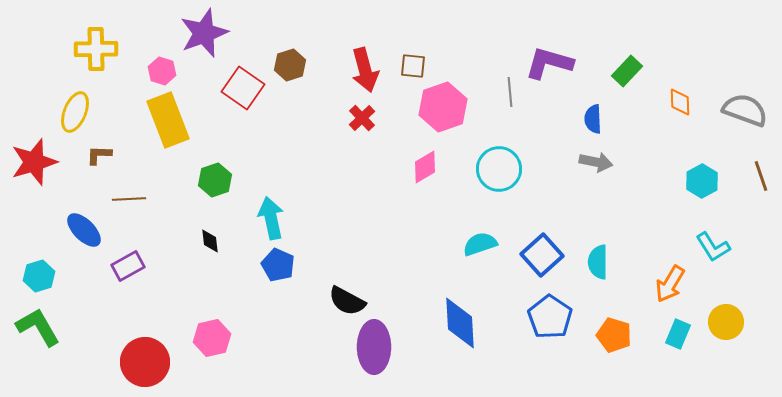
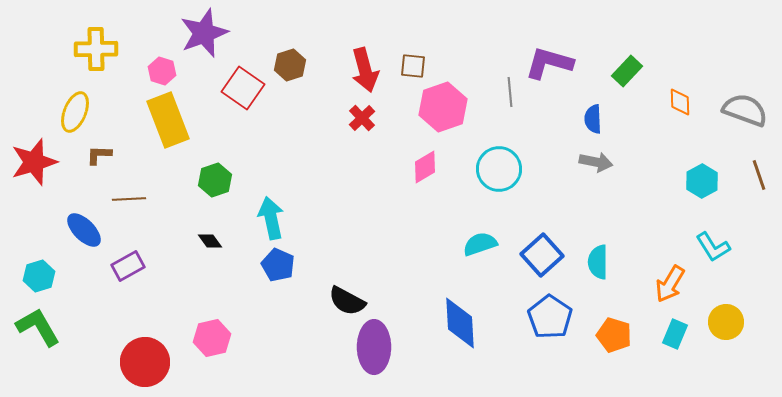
brown line at (761, 176): moved 2 px left, 1 px up
black diamond at (210, 241): rotated 30 degrees counterclockwise
cyan rectangle at (678, 334): moved 3 px left
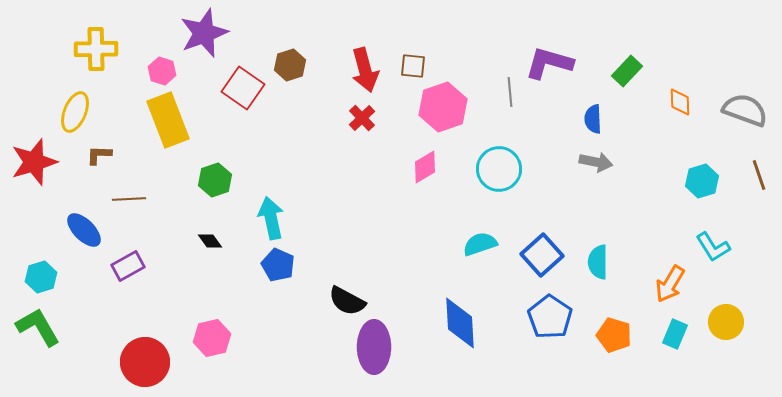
cyan hexagon at (702, 181): rotated 12 degrees clockwise
cyan hexagon at (39, 276): moved 2 px right, 1 px down
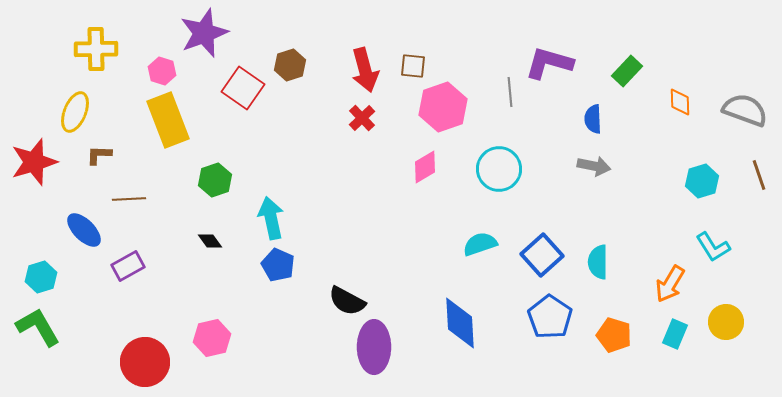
gray arrow at (596, 162): moved 2 px left, 4 px down
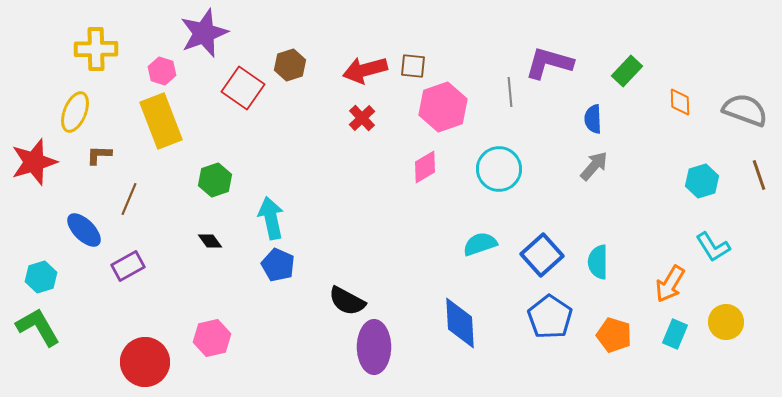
red arrow at (365, 70): rotated 90 degrees clockwise
yellow rectangle at (168, 120): moved 7 px left, 1 px down
gray arrow at (594, 166): rotated 60 degrees counterclockwise
brown line at (129, 199): rotated 64 degrees counterclockwise
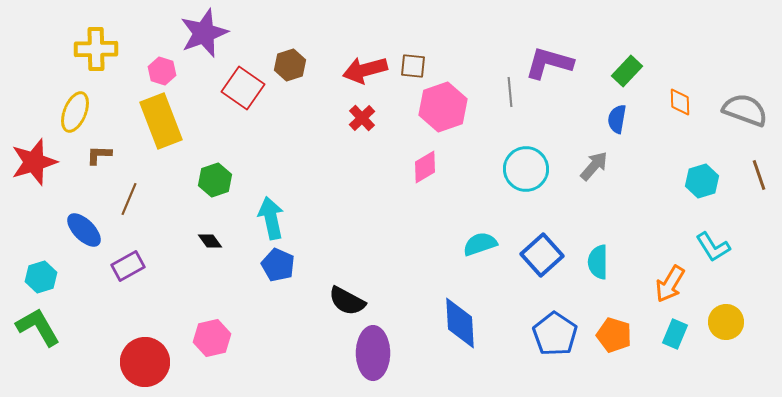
blue semicircle at (593, 119): moved 24 px right; rotated 12 degrees clockwise
cyan circle at (499, 169): moved 27 px right
blue pentagon at (550, 317): moved 5 px right, 17 px down
purple ellipse at (374, 347): moved 1 px left, 6 px down
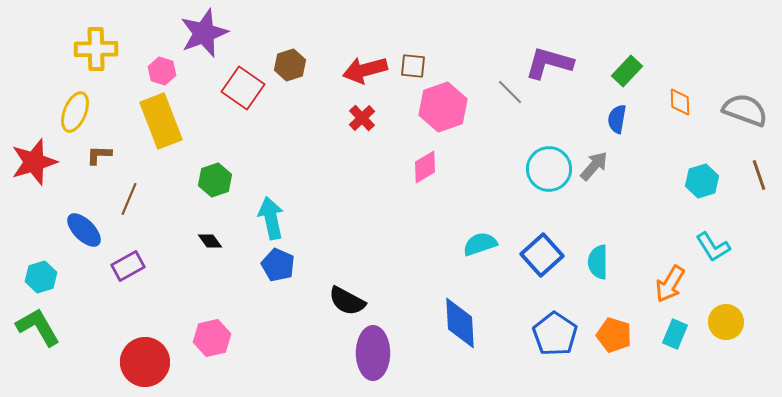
gray line at (510, 92): rotated 40 degrees counterclockwise
cyan circle at (526, 169): moved 23 px right
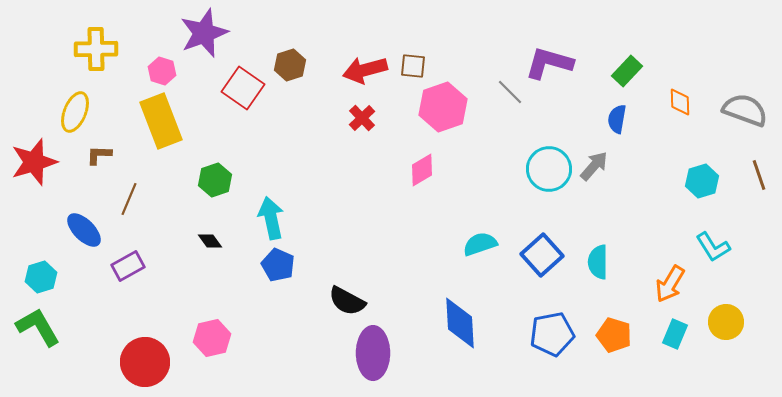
pink diamond at (425, 167): moved 3 px left, 3 px down
blue pentagon at (555, 334): moved 3 px left; rotated 27 degrees clockwise
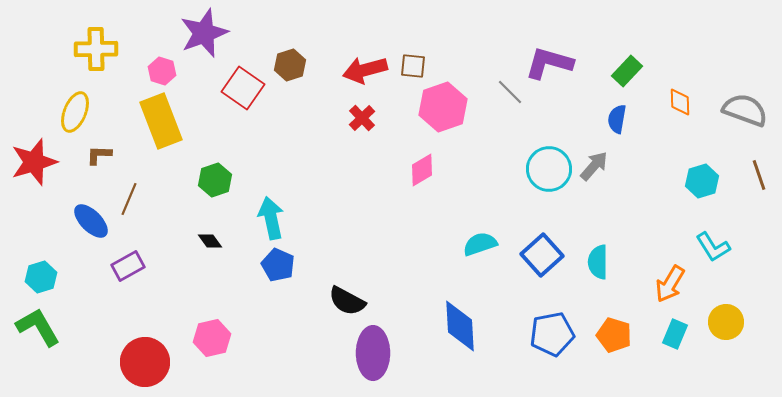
blue ellipse at (84, 230): moved 7 px right, 9 px up
blue diamond at (460, 323): moved 3 px down
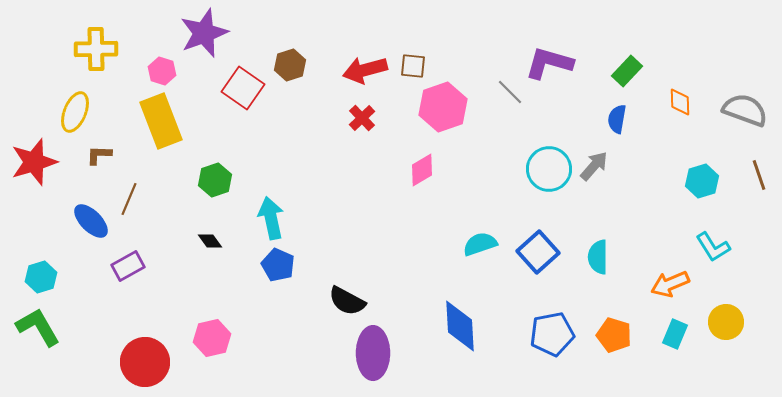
blue square at (542, 255): moved 4 px left, 3 px up
cyan semicircle at (598, 262): moved 5 px up
orange arrow at (670, 284): rotated 36 degrees clockwise
